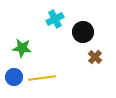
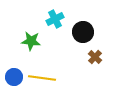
green star: moved 9 px right, 7 px up
yellow line: rotated 16 degrees clockwise
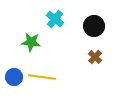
cyan cross: rotated 24 degrees counterclockwise
black circle: moved 11 px right, 6 px up
green star: moved 1 px down
yellow line: moved 1 px up
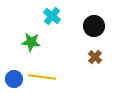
cyan cross: moved 3 px left, 3 px up
blue circle: moved 2 px down
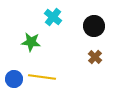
cyan cross: moved 1 px right, 1 px down
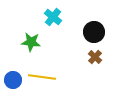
black circle: moved 6 px down
blue circle: moved 1 px left, 1 px down
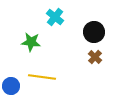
cyan cross: moved 2 px right
blue circle: moved 2 px left, 6 px down
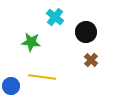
black circle: moved 8 px left
brown cross: moved 4 px left, 3 px down
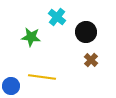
cyan cross: moved 2 px right
green star: moved 5 px up
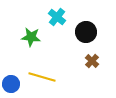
brown cross: moved 1 px right, 1 px down
yellow line: rotated 8 degrees clockwise
blue circle: moved 2 px up
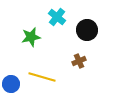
black circle: moved 1 px right, 2 px up
green star: rotated 18 degrees counterclockwise
brown cross: moved 13 px left; rotated 24 degrees clockwise
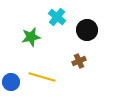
blue circle: moved 2 px up
